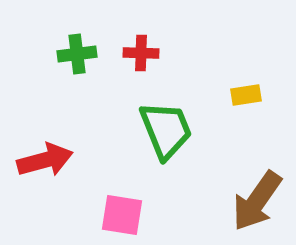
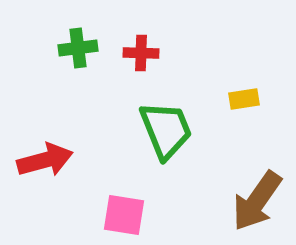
green cross: moved 1 px right, 6 px up
yellow rectangle: moved 2 px left, 4 px down
pink square: moved 2 px right
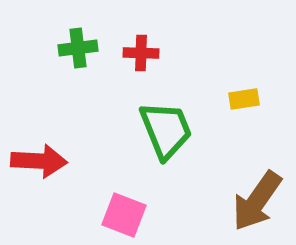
red arrow: moved 6 px left, 1 px down; rotated 18 degrees clockwise
pink square: rotated 12 degrees clockwise
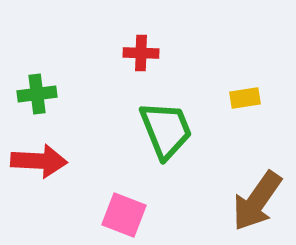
green cross: moved 41 px left, 46 px down
yellow rectangle: moved 1 px right, 1 px up
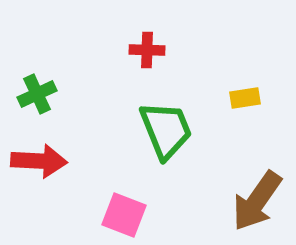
red cross: moved 6 px right, 3 px up
green cross: rotated 18 degrees counterclockwise
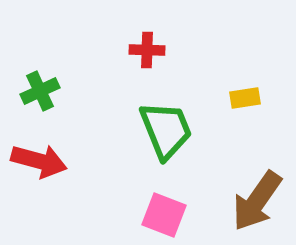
green cross: moved 3 px right, 3 px up
red arrow: rotated 12 degrees clockwise
pink square: moved 40 px right
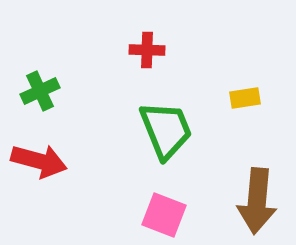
brown arrow: rotated 30 degrees counterclockwise
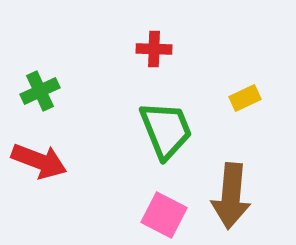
red cross: moved 7 px right, 1 px up
yellow rectangle: rotated 16 degrees counterclockwise
red arrow: rotated 6 degrees clockwise
brown arrow: moved 26 px left, 5 px up
pink square: rotated 6 degrees clockwise
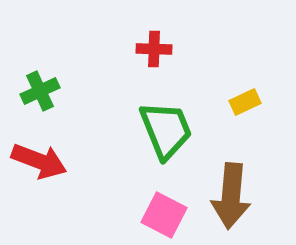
yellow rectangle: moved 4 px down
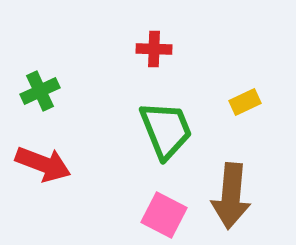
red arrow: moved 4 px right, 3 px down
